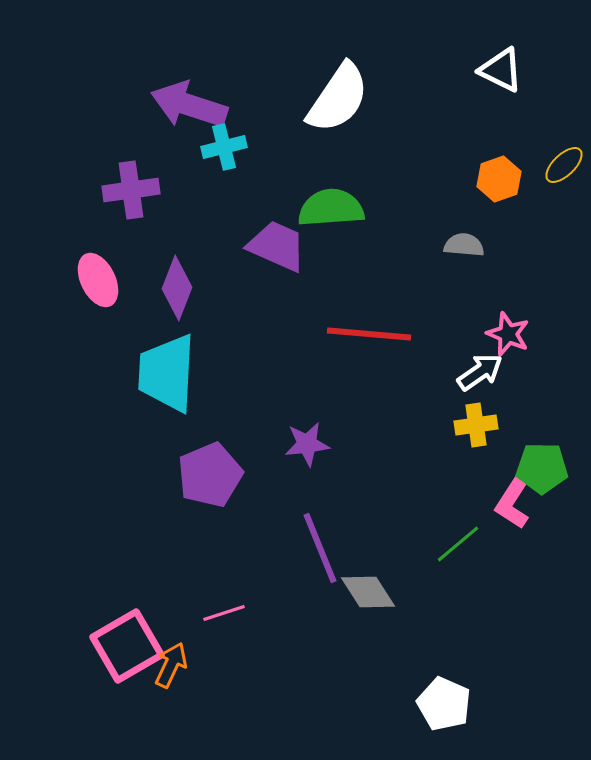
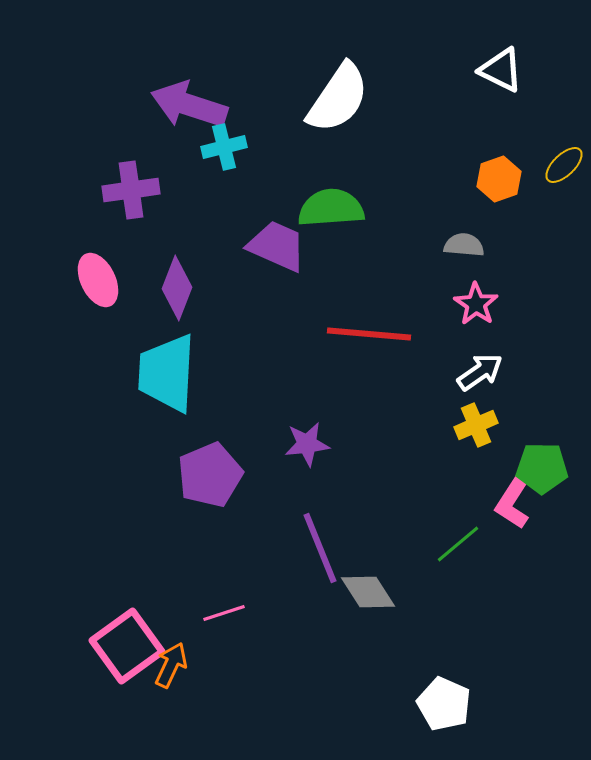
pink star: moved 32 px left, 30 px up; rotated 12 degrees clockwise
yellow cross: rotated 15 degrees counterclockwise
pink square: rotated 6 degrees counterclockwise
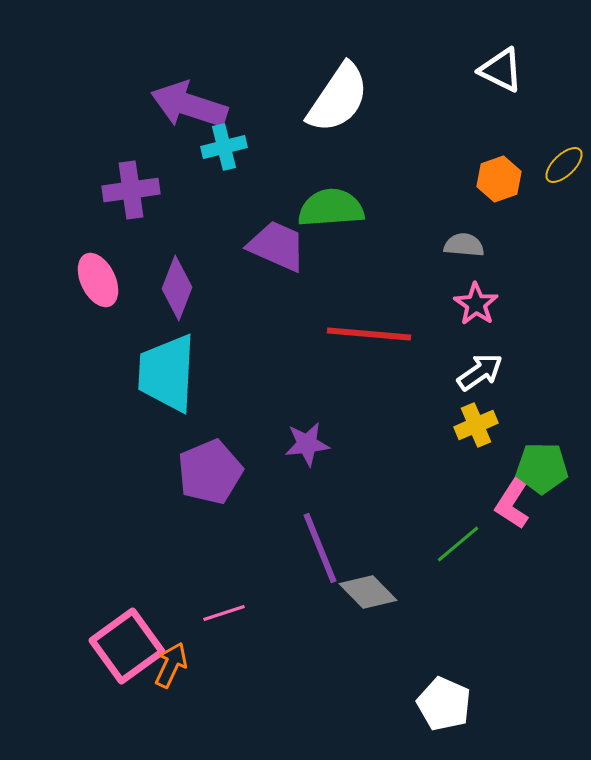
purple pentagon: moved 3 px up
gray diamond: rotated 12 degrees counterclockwise
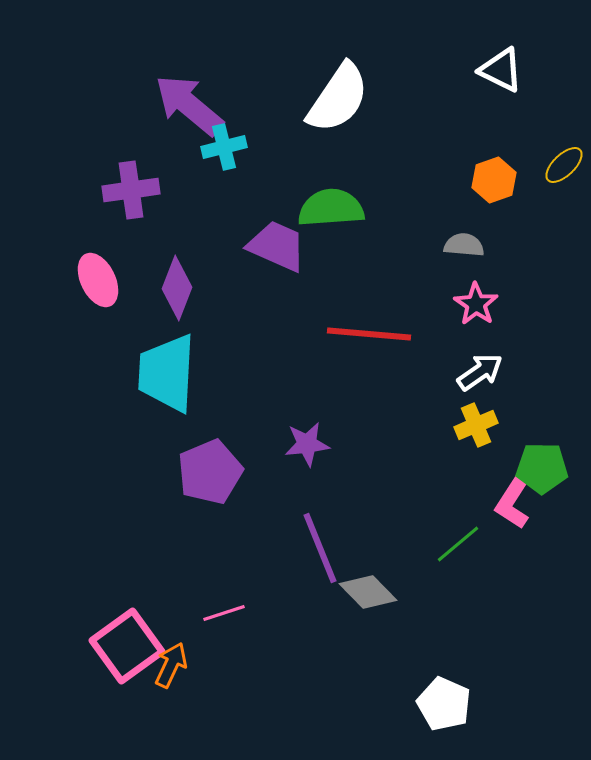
purple arrow: rotated 22 degrees clockwise
orange hexagon: moved 5 px left, 1 px down
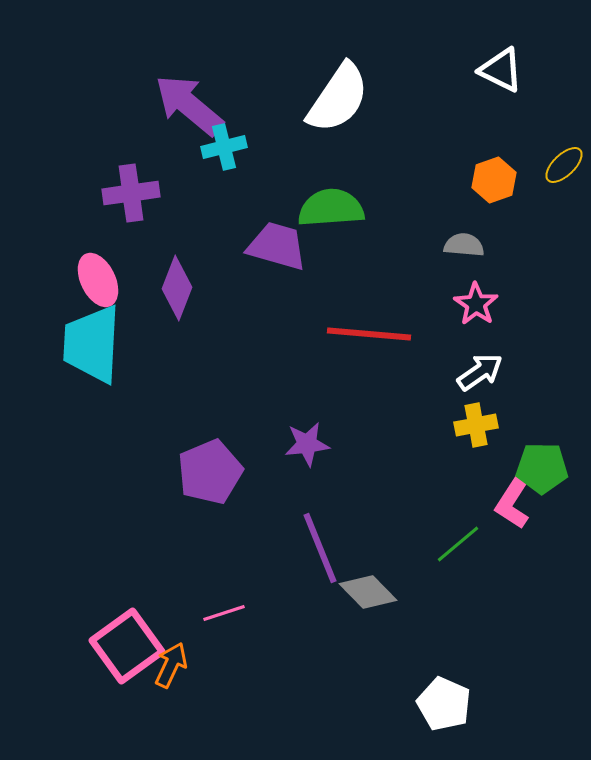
purple cross: moved 3 px down
purple trapezoid: rotated 8 degrees counterclockwise
cyan trapezoid: moved 75 px left, 29 px up
yellow cross: rotated 12 degrees clockwise
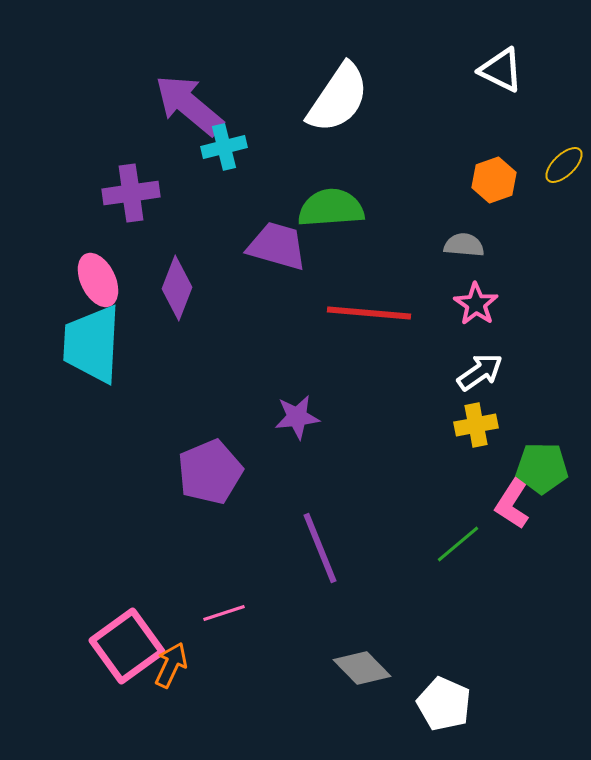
red line: moved 21 px up
purple star: moved 10 px left, 27 px up
gray diamond: moved 6 px left, 76 px down
